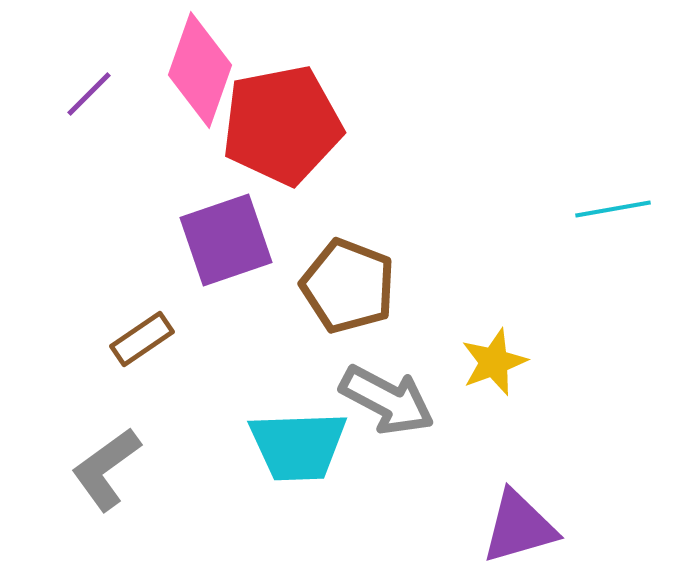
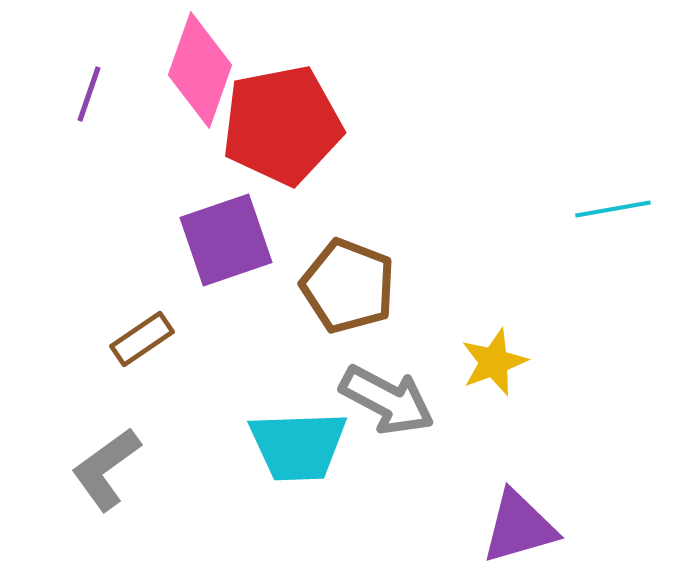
purple line: rotated 26 degrees counterclockwise
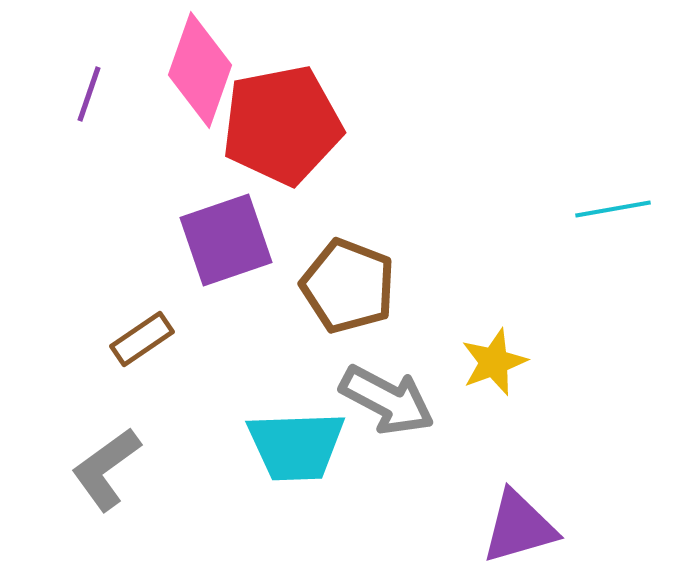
cyan trapezoid: moved 2 px left
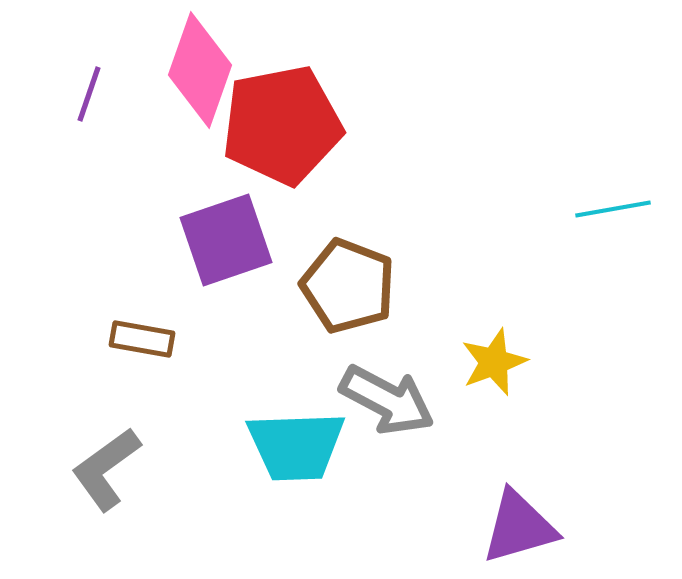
brown rectangle: rotated 44 degrees clockwise
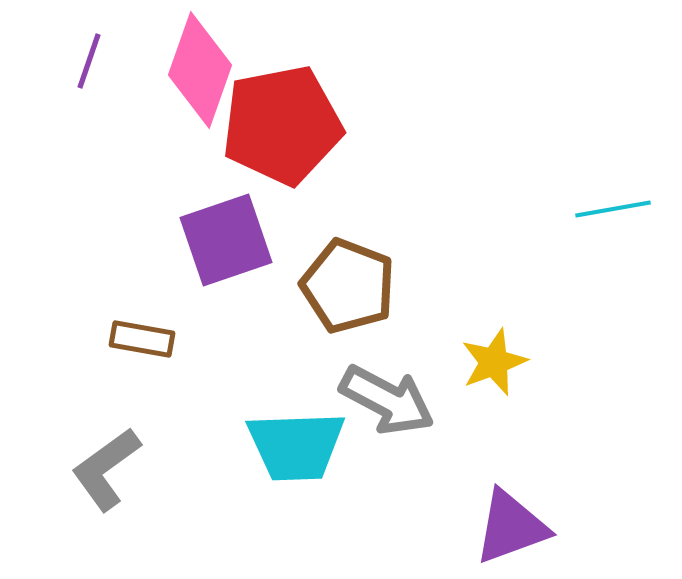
purple line: moved 33 px up
purple triangle: moved 8 px left; rotated 4 degrees counterclockwise
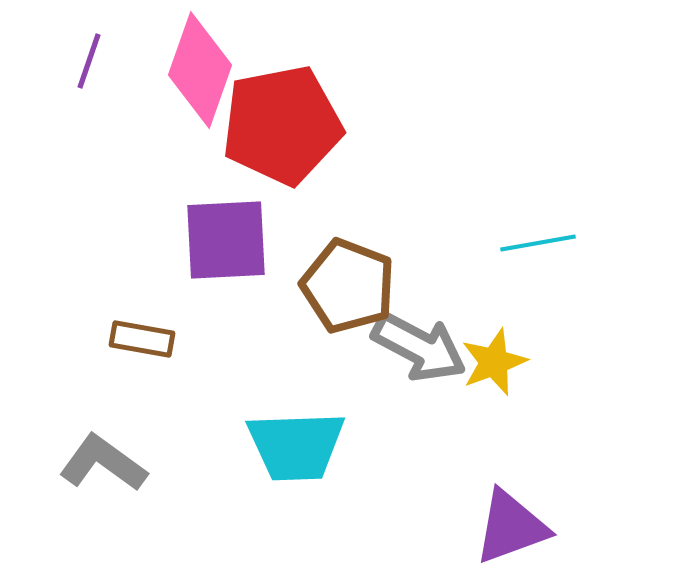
cyan line: moved 75 px left, 34 px down
purple square: rotated 16 degrees clockwise
gray arrow: moved 32 px right, 53 px up
gray L-shape: moved 3 px left, 6 px up; rotated 72 degrees clockwise
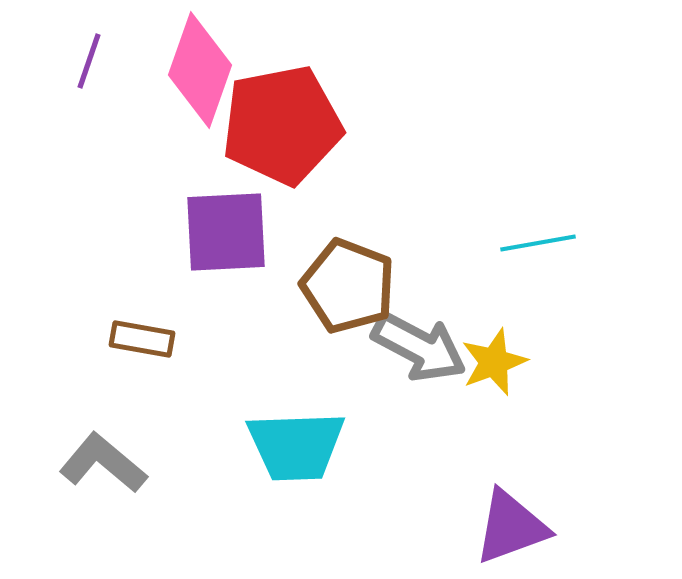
purple square: moved 8 px up
gray L-shape: rotated 4 degrees clockwise
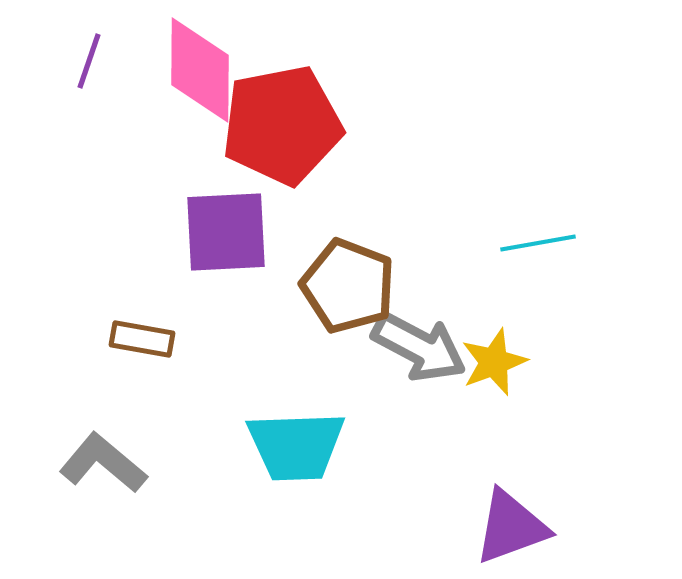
pink diamond: rotated 19 degrees counterclockwise
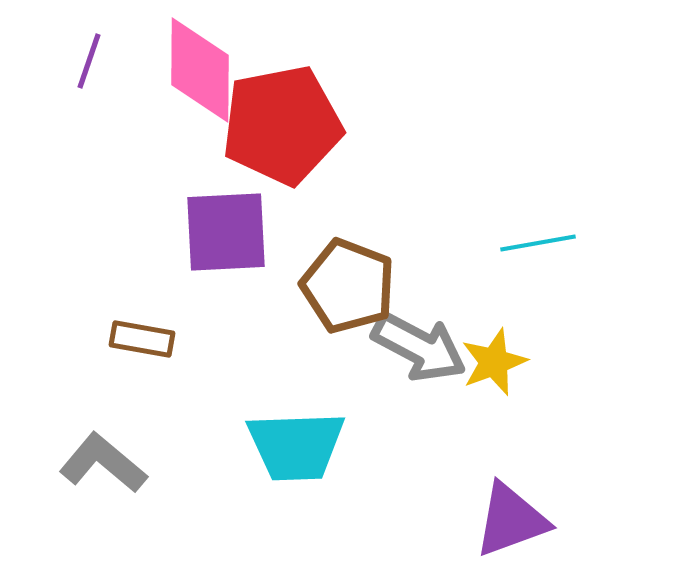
purple triangle: moved 7 px up
